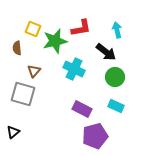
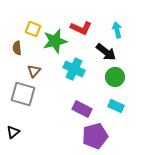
red L-shape: rotated 35 degrees clockwise
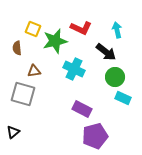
brown triangle: rotated 40 degrees clockwise
cyan rectangle: moved 7 px right, 8 px up
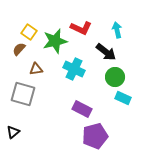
yellow square: moved 4 px left, 3 px down; rotated 14 degrees clockwise
brown semicircle: moved 2 px right, 1 px down; rotated 48 degrees clockwise
brown triangle: moved 2 px right, 2 px up
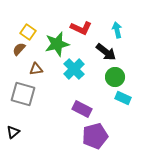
yellow square: moved 1 px left
green star: moved 2 px right, 3 px down
cyan cross: rotated 20 degrees clockwise
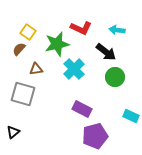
cyan arrow: rotated 70 degrees counterclockwise
cyan rectangle: moved 8 px right, 18 px down
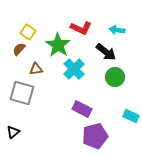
green star: moved 1 px right, 1 px down; rotated 25 degrees counterclockwise
gray square: moved 1 px left, 1 px up
